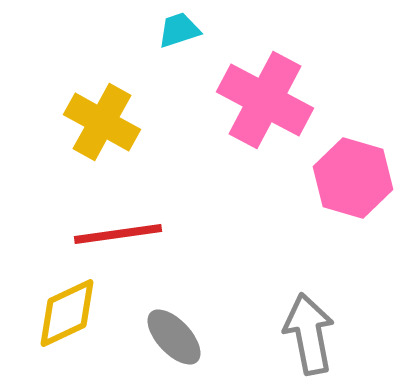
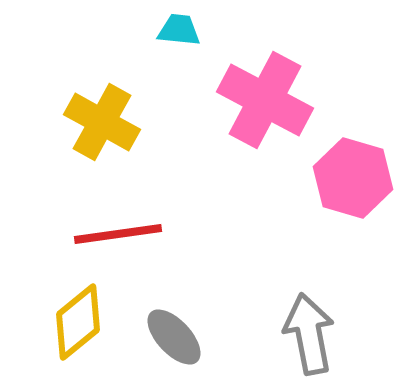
cyan trapezoid: rotated 24 degrees clockwise
yellow diamond: moved 11 px right, 9 px down; rotated 14 degrees counterclockwise
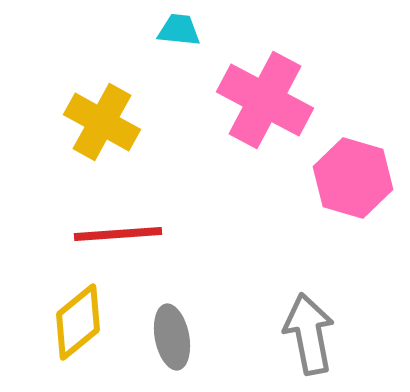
red line: rotated 4 degrees clockwise
gray ellipse: moved 2 px left; rotated 32 degrees clockwise
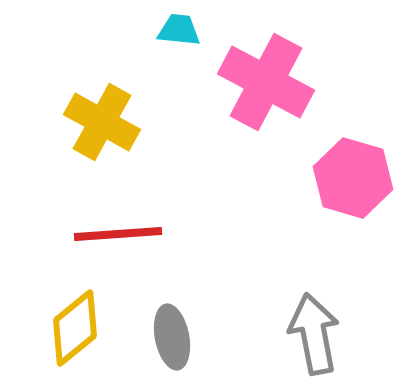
pink cross: moved 1 px right, 18 px up
yellow diamond: moved 3 px left, 6 px down
gray arrow: moved 5 px right
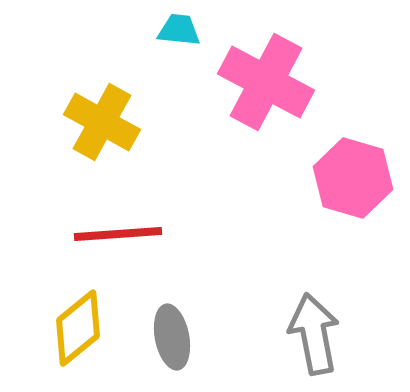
yellow diamond: moved 3 px right
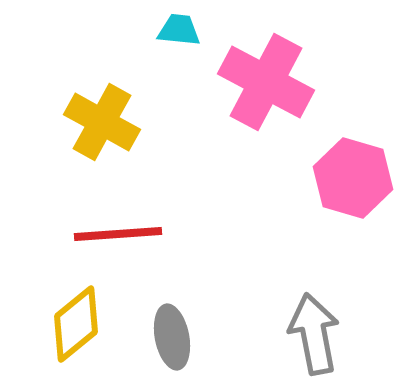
yellow diamond: moved 2 px left, 4 px up
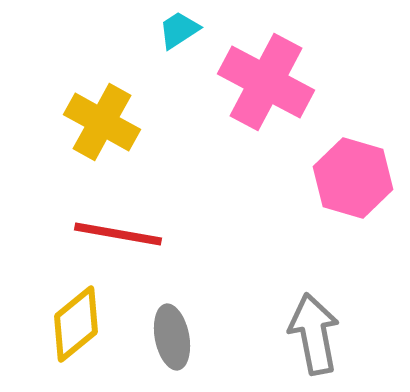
cyan trapezoid: rotated 39 degrees counterclockwise
red line: rotated 14 degrees clockwise
